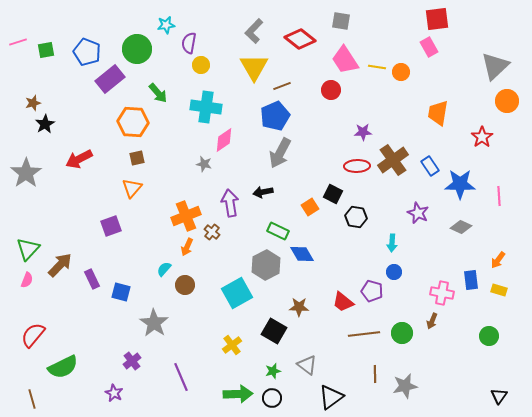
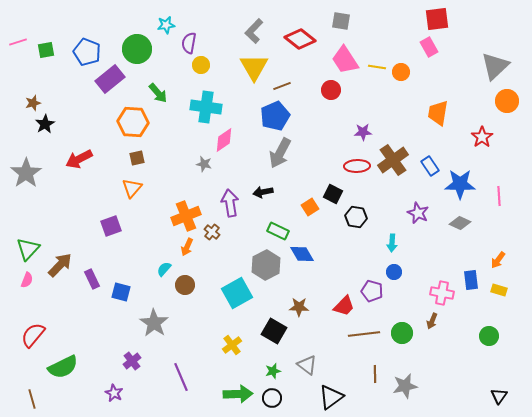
gray diamond at (461, 227): moved 1 px left, 4 px up
red trapezoid at (343, 302): moved 1 px right, 4 px down; rotated 85 degrees counterclockwise
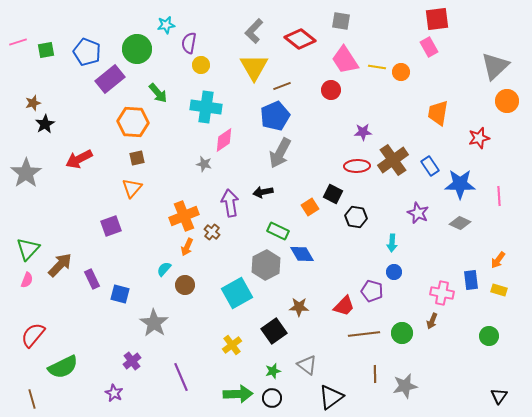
red star at (482, 137): moved 3 px left, 1 px down; rotated 20 degrees clockwise
orange cross at (186, 216): moved 2 px left
blue square at (121, 292): moved 1 px left, 2 px down
black square at (274, 331): rotated 25 degrees clockwise
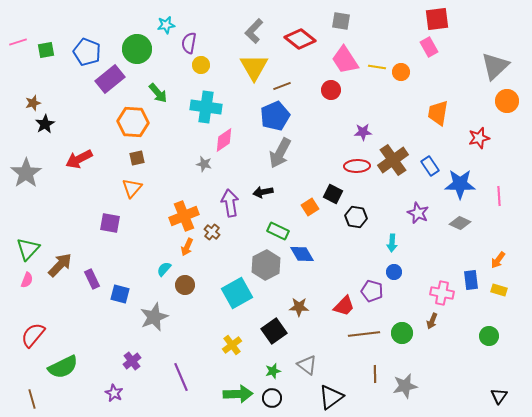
purple square at (111, 226): moved 1 px left, 3 px up; rotated 30 degrees clockwise
gray star at (154, 323): moved 6 px up; rotated 16 degrees clockwise
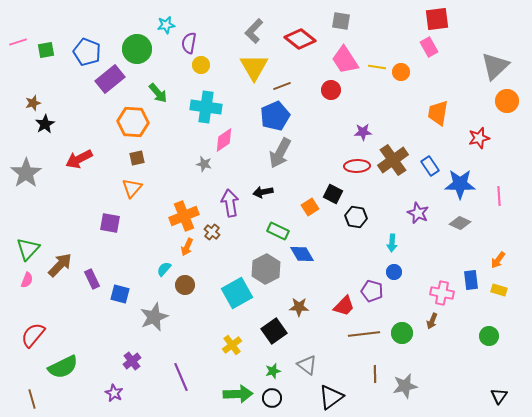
gray hexagon at (266, 265): moved 4 px down
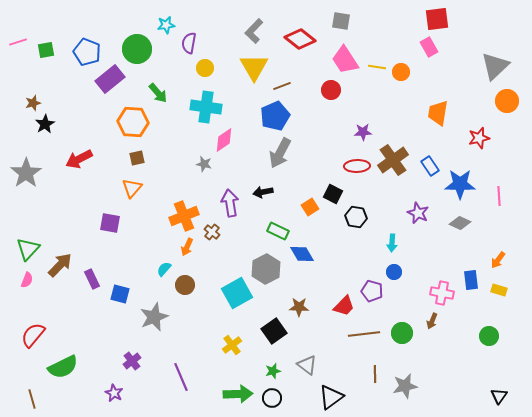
yellow circle at (201, 65): moved 4 px right, 3 px down
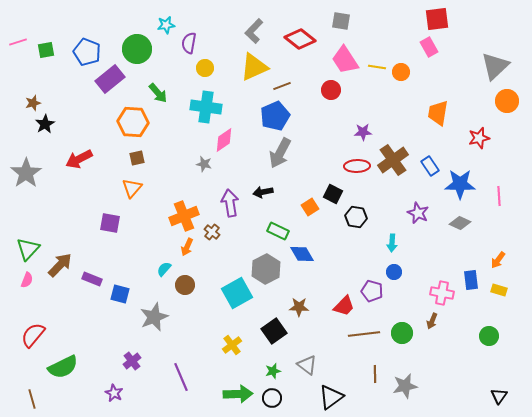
yellow triangle at (254, 67): rotated 36 degrees clockwise
purple rectangle at (92, 279): rotated 42 degrees counterclockwise
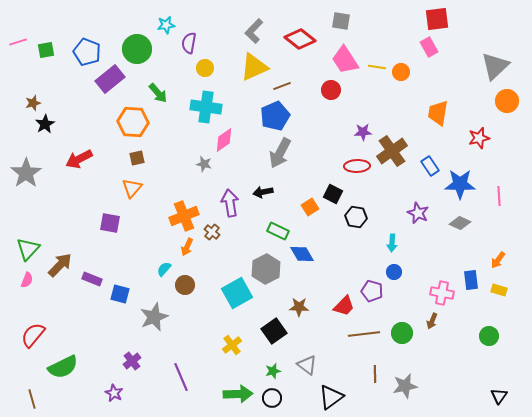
brown cross at (393, 160): moved 1 px left, 9 px up
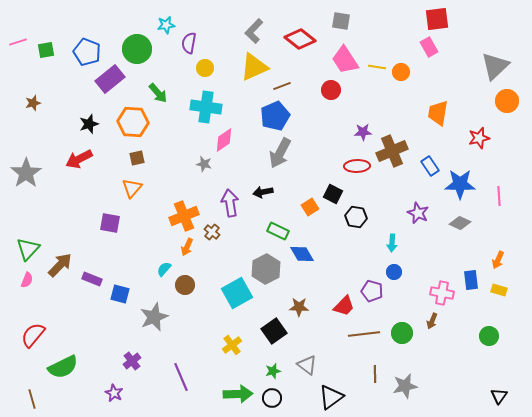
black star at (45, 124): moved 44 px right; rotated 12 degrees clockwise
brown cross at (392, 151): rotated 12 degrees clockwise
orange arrow at (498, 260): rotated 12 degrees counterclockwise
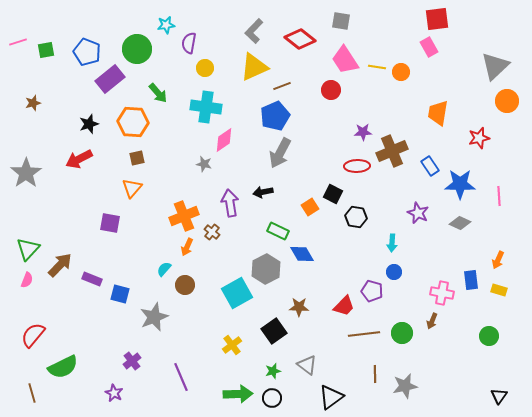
brown line at (32, 399): moved 6 px up
